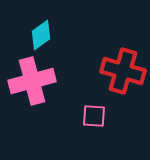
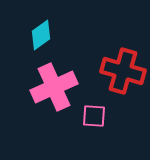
pink cross: moved 22 px right, 6 px down; rotated 9 degrees counterclockwise
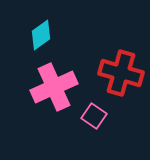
red cross: moved 2 px left, 2 px down
pink square: rotated 30 degrees clockwise
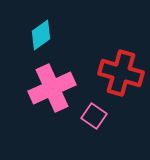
pink cross: moved 2 px left, 1 px down
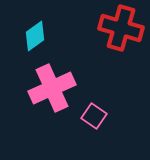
cyan diamond: moved 6 px left, 1 px down
red cross: moved 45 px up
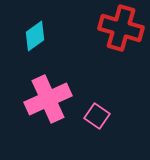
pink cross: moved 4 px left, 11 px down
pink square: moved 3 px right
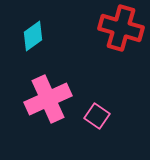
cyan diamond: moved 2 px left
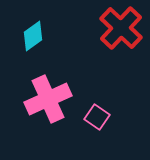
red cross: rotated 27 degrees clockwise
pink square: moved 1 px down
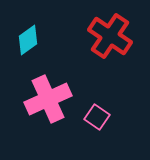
red cross: moved 11 px left, 8 px down; rotated 9 degrees counterclockwise
cyan diamond: moved 5 px left, 4 px down
